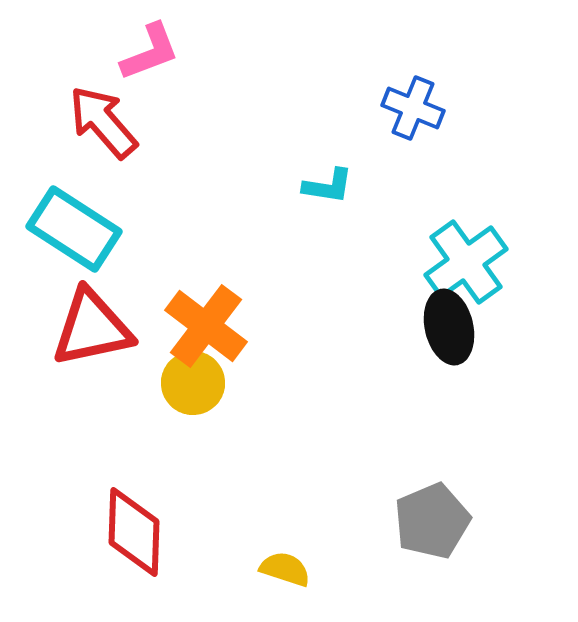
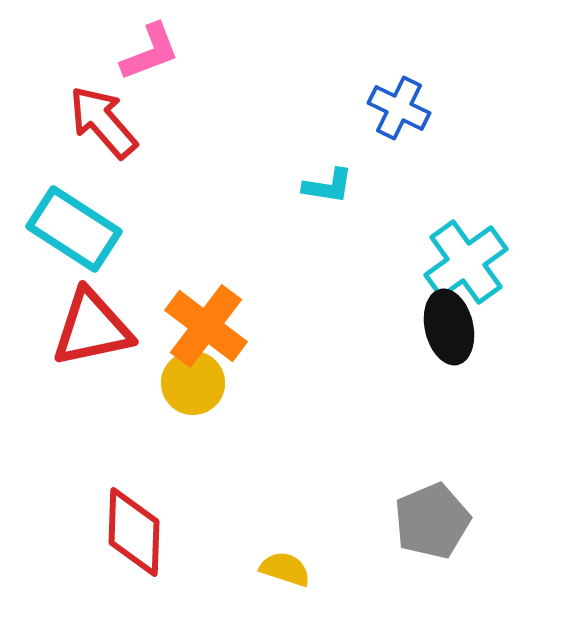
blue cross: moved 14 px left; rotated 4 degrees clockwise
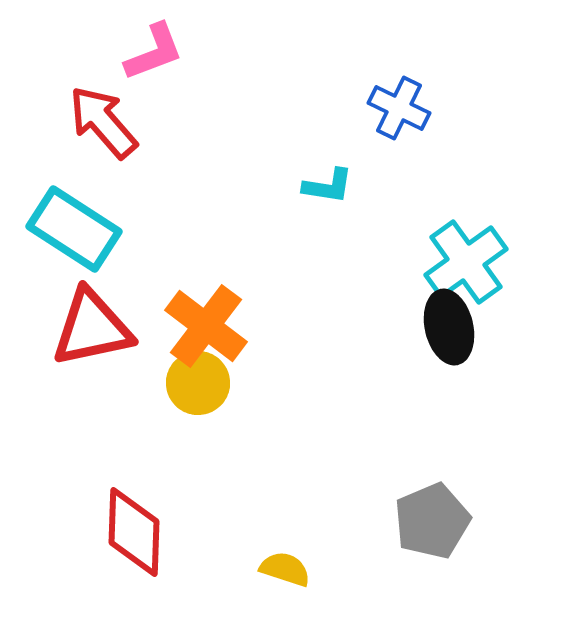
pink L-shape: moved 4 px right
yellow circle: moved 5 px right
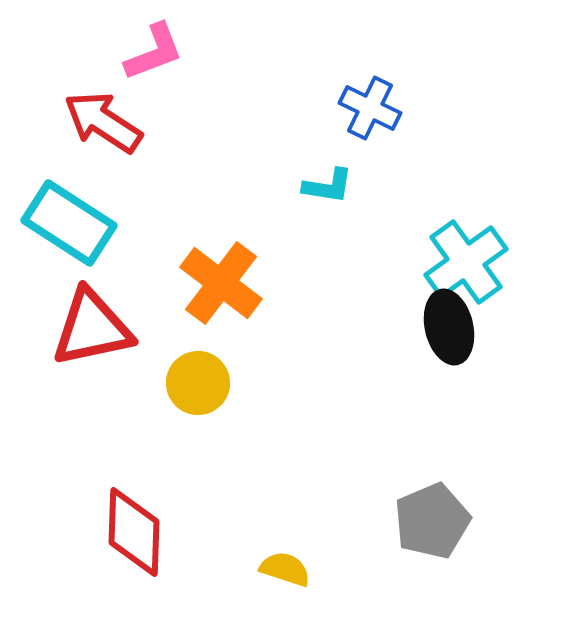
blue cross: moved 29 px left
red arrow: rotated 16 degrees counterclockwise
cyan rectangle: moved 5 px left, 6 px up
orange cross: moved 15 px right, 43 px up
